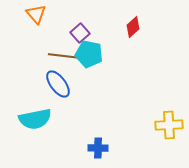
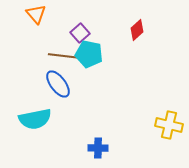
red diamond: moved 4 px right, 3 px down
yellow cross: rotated 16 degrees clockwise
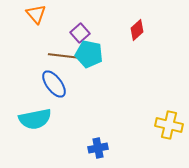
blue ellipse: moved 4 px left
blue cross: rotated 12 degrees counterclockwise
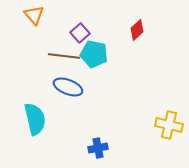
orange triangle: moved 2 px left, 1 px down
cyan pentagon: moved 5 px right
blue ellipse: moved 14 px right, 3 px down; rotated 32 degrees counterclockwise
cyan semicircle: rotated 92 degrees counterclockwise
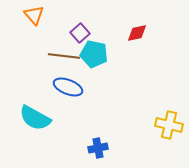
red diamond: moved 3 px down; rotated 30 degrees clockwise
cyan semicircle: moved 1 px up; rotated 132 degrees clockwise
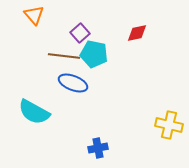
blue ellipse: moved 5 px right, 4 px up
cyan semicircle: moved 1 px left, 6 px up
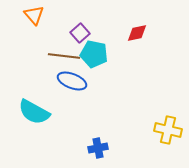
blue ellipse: moved 1 px left, 2 px up
yellow cross: moved 1 px left, 5 px down
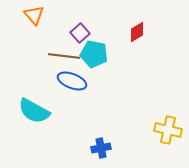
red diamond: moved 1 px up; rotated 20 degrees counterclockwise
cyan semicircle: moved 1 px up
blue cross: moved 3 px right
